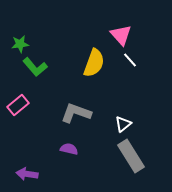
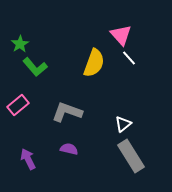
green star: rotated 24 degrees counterclockwise
white line: moved 1 px left, 2 px up
gray L-shape: moved 9 px left, 1 px up
purple arrow: moved 1 px right, 15 px up; rotated 55 degrees clockwise
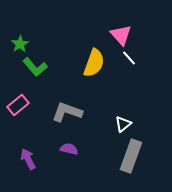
gray rectangle: rotated 52 degrees clockwise
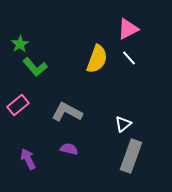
pink triangle: moved 7 px right, 6 px up; rotated 45 degrees clockwise
yellow semicircle: moved 3 px right, 4 px up
gray L-shape: rotated 8 degrees clockwise
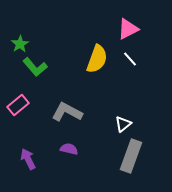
white line: moved 1 px right, 1 px down
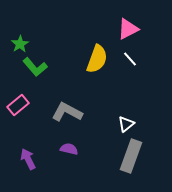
white triangle: moved 3 px right
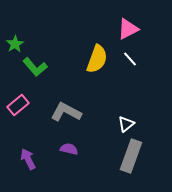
green star: moved 5 px left
gray L-shape: moved 1 px left
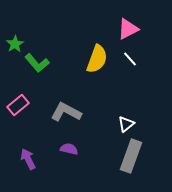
green L-shape: moved 2 px right, 4 px up
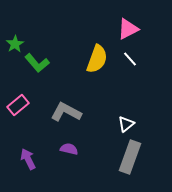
gray rectangle: moved 1 px left, 1 px down
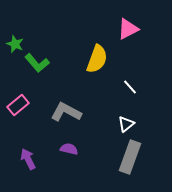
green star: rotated 18 degrees counterclockwise
white line: moved 28 px down
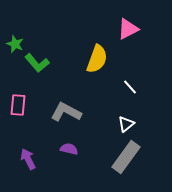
pink rectangle: rotated 45 degrees counterclockwise
gray rectangle: moved 4 px left; rotated 16 degrees clockwise
